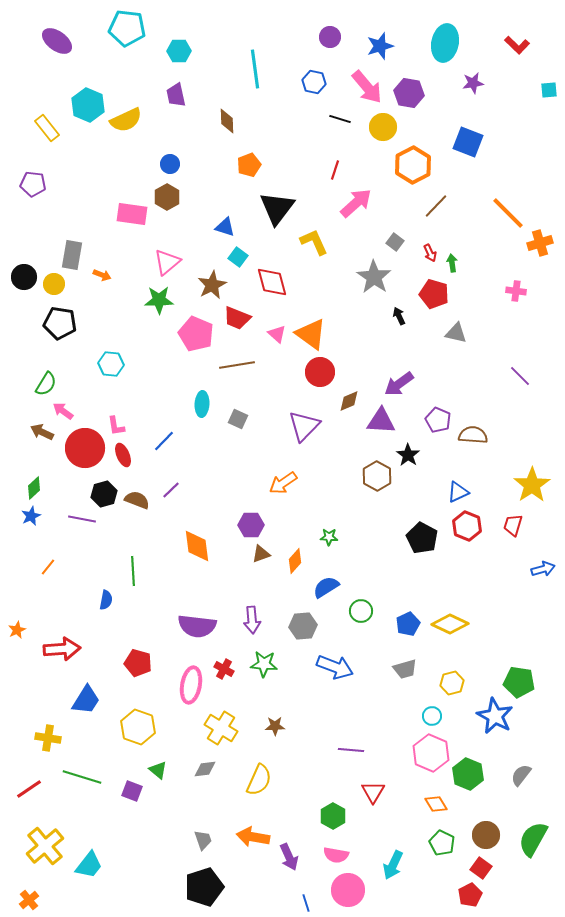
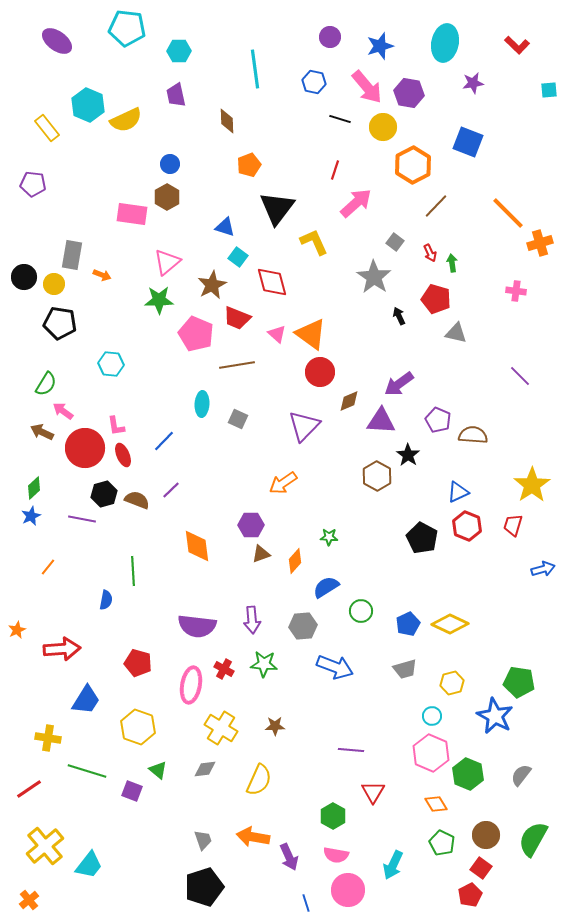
red pentagon at (434, 294): moved 2 px right, 5 px down
green line at (82, 777): moved 5 px right, 6 px up
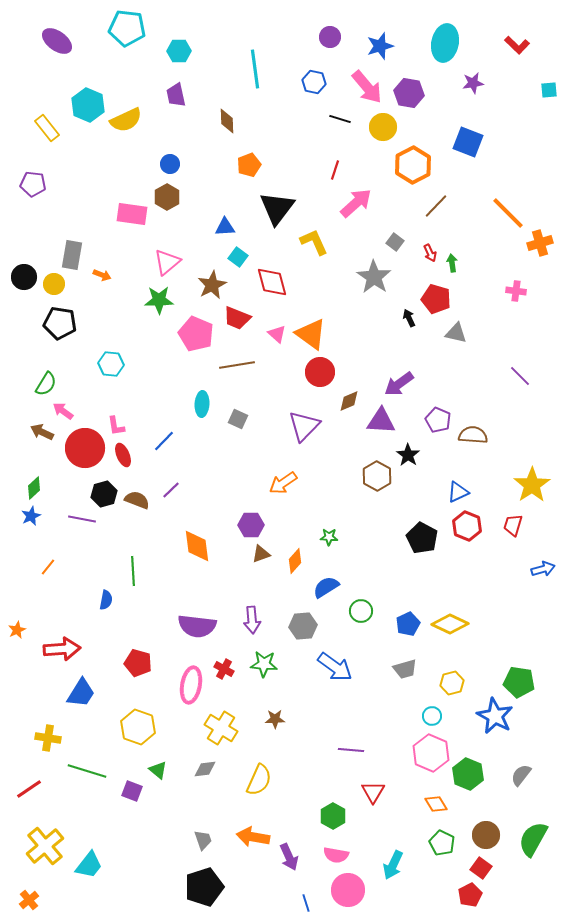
blue triangle at (225, 227): rotated 20 degrees counterclockwise
black arrow at (399, 316): moved 10 px right, 2 px down
blue arrow at (335, 667): rotated 15 degrees clockwise
blue trapezoid at (86, 700): moved 5 px left, 7 px up
brown star at (275, 726): moved 7 px up
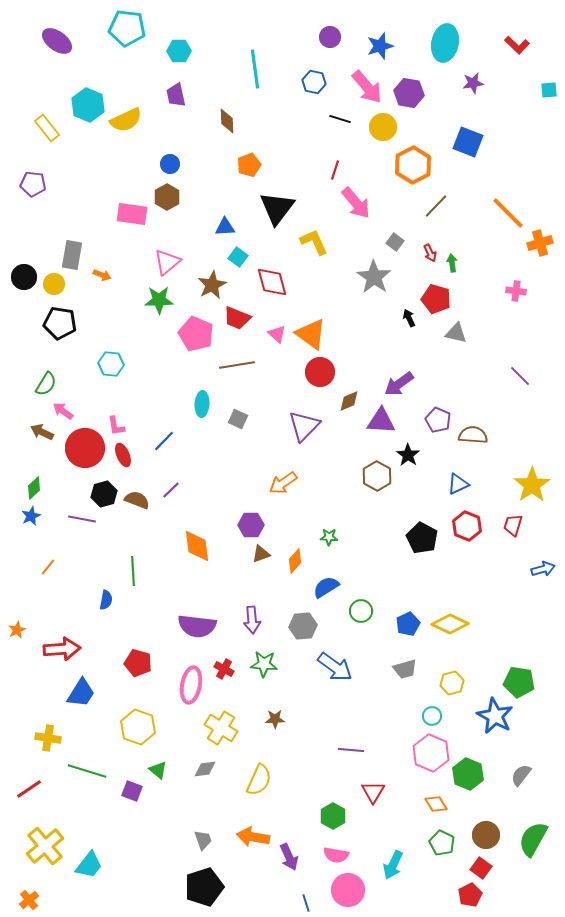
pink arrow at (356, 203): rotated 92 degrees clockwise
blue triangle at (458, 492): moved 8 px up
